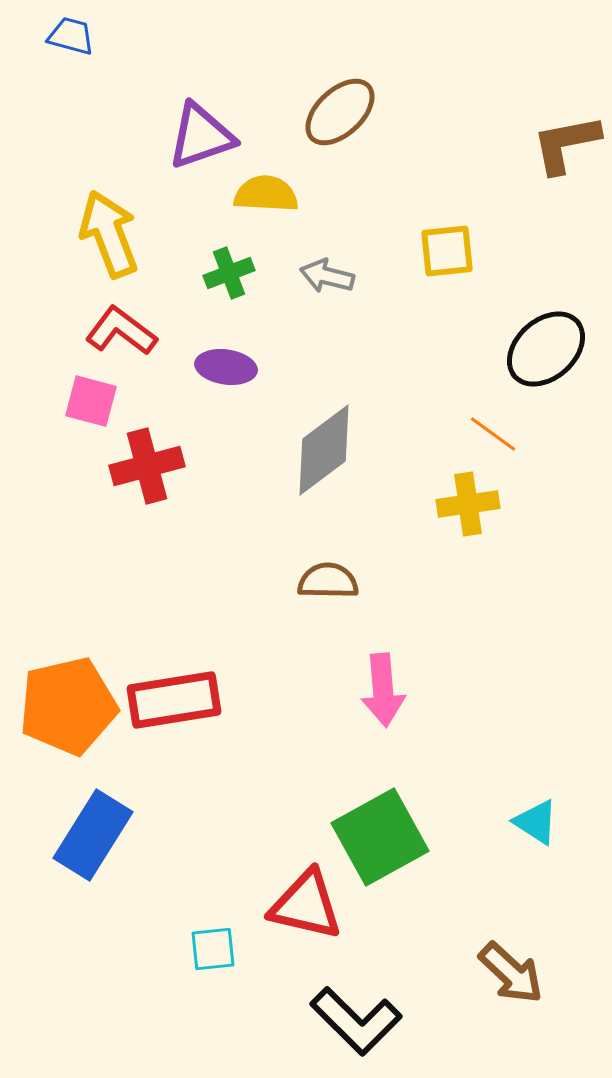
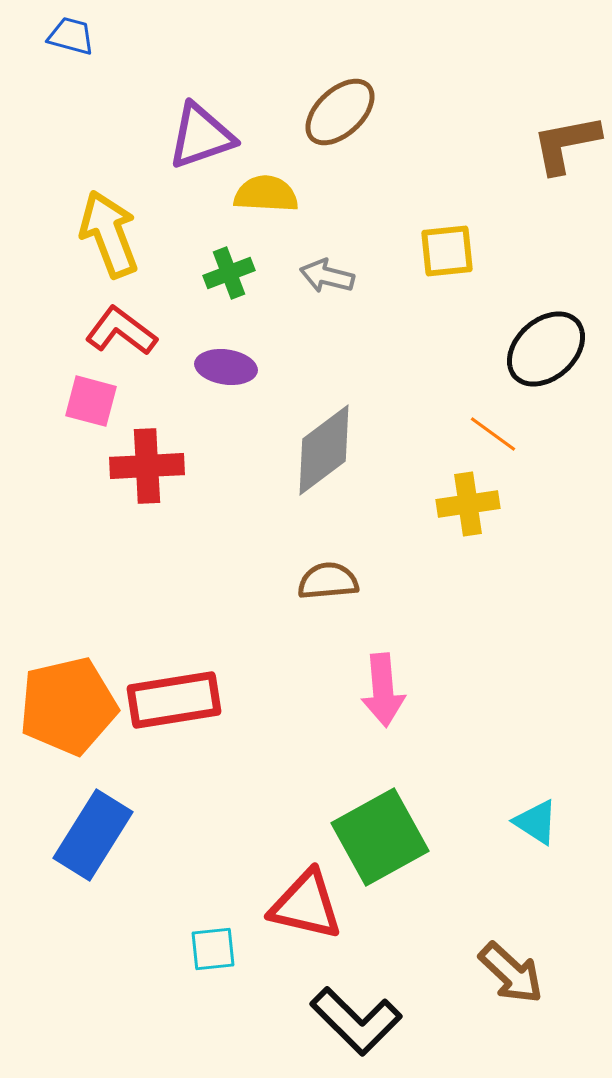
red cross: rotated 12 degrees clockwise
brown semicircle: rotated 6 degrees counterclockwise
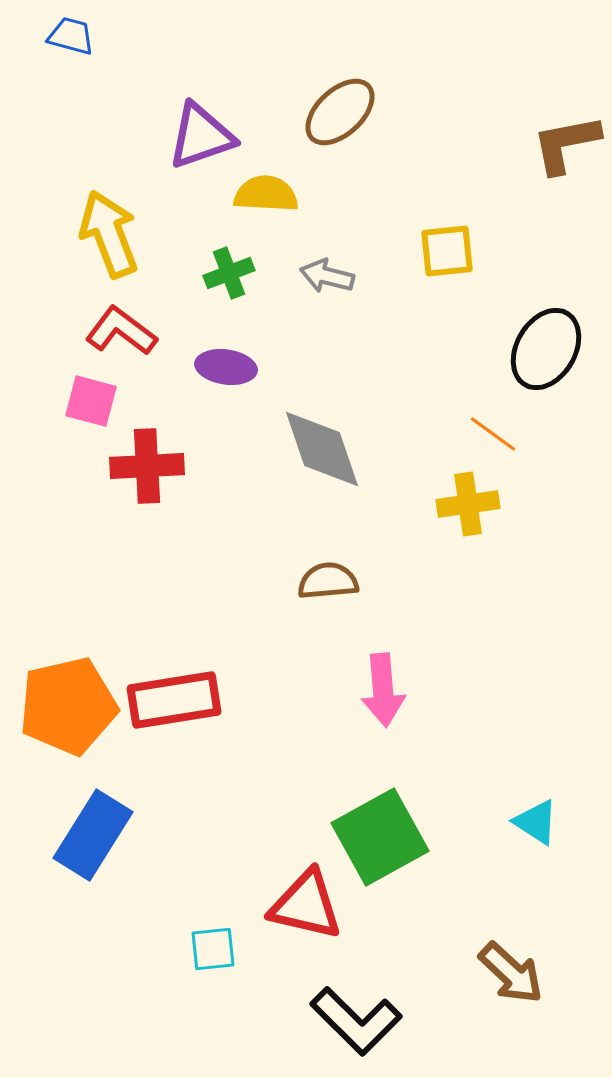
black ellipse: rotated 18 degrees counterclockwise
gray diamond: moved 2 px left, 1 px up; rotated 72 degrees counterclockwise
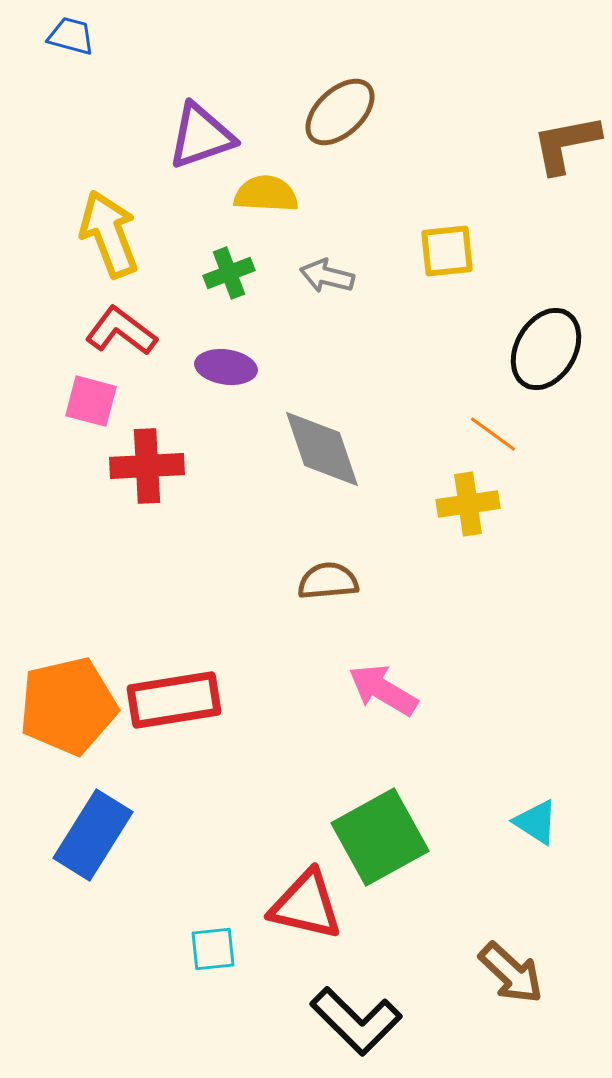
pink arrow: rotated 126 degrees clockwise
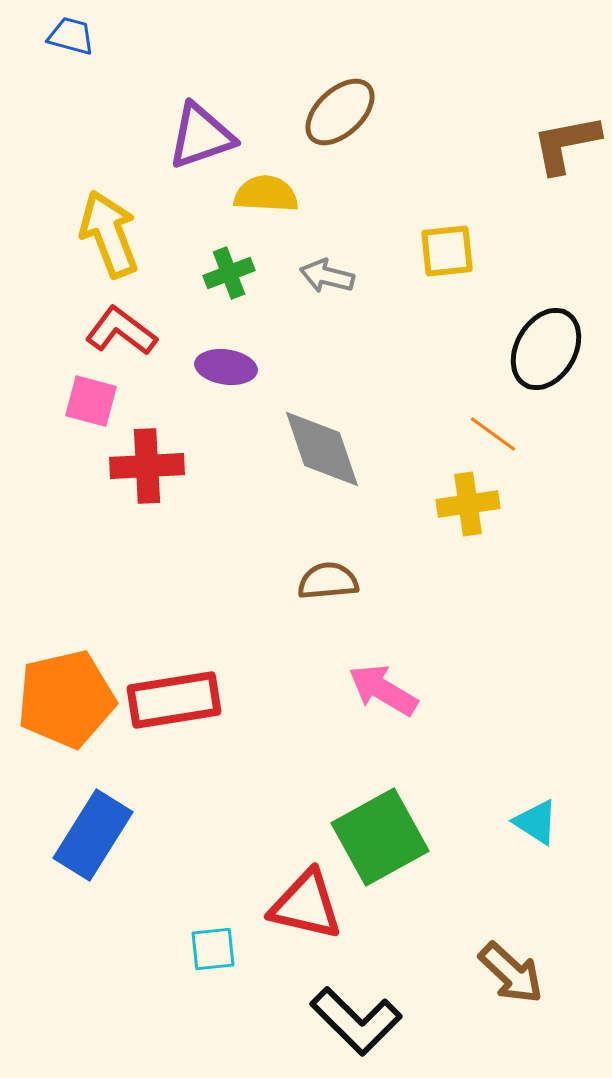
orange pentagon: moved 2 px left, 7 px up
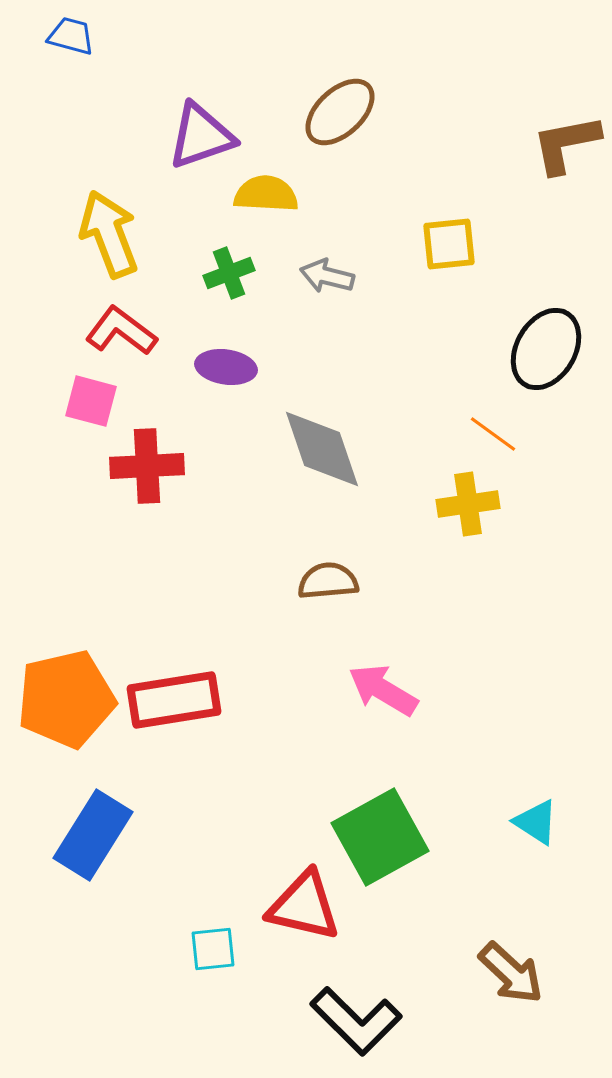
yellow square: moved 2 px right, 7 px up
red triangle: moved 2 px left, 1 px down
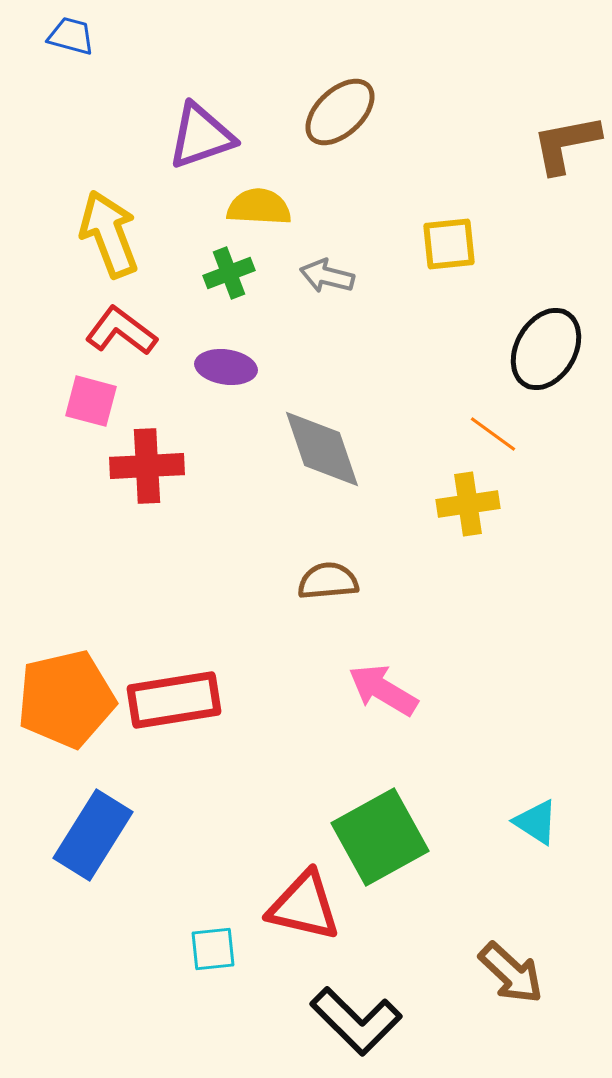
yellow semicircle: moved 7 px left, 13 px down
